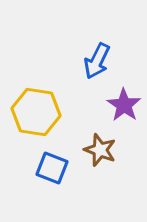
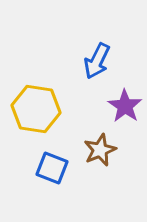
purple star: moved 1 px right, 1 px down
yellow hexagon: moved 3 px up
brown star: rotated 28 degrees clockwise
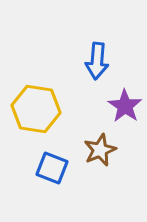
blue arrow: rotated 21 degrees counterclockwise
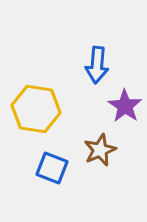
blue arrow: moved 4 px down
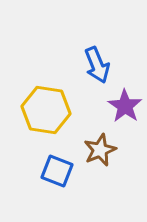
blue arrow: rotated 27 degrees counterclockwise
yellow hexagon: moved 10 px right, 1 px down
blue square: moved 5 px right, 3 px down
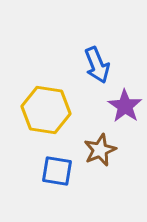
blue square: rotated 12 degrees counterclockwise
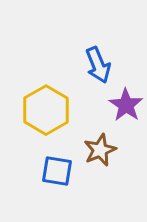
blue arrow: moved 1 px right
purple star: moved 1 px right, 1 px up
yellow hexagon: rotated 21 degrees clockwise
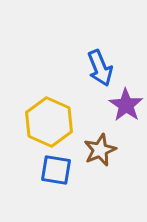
blue arrow: moved 2 px right, 3 px down
yellow hexagon: moved 3 px right, 12 px down; rotated 6 degrees counterclockwise
blue square: moved 1 px left, 1 px up
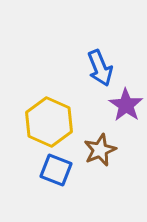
blue square: rotated 12 degrees clockwise
